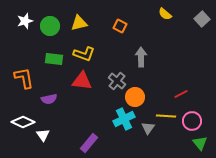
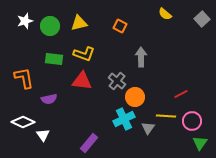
green triangle: rotated 14 degrees clockwise
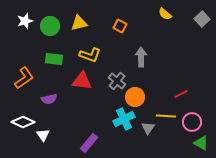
yellow L-shape: moved 6 px right, 1 px down
orange L-shape: rotated 65 degrees clockwise
pink circle: moved 1 px down
green triangle: moved 1 px right; rotated 35 degrees counterclockwise
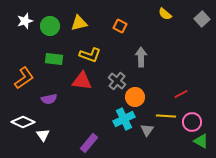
gray triangle: moved 1 px left, 2 px down
green triangle: moved 2 px up
